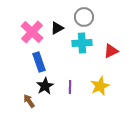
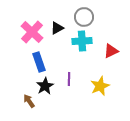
cyan cross: moved 2 px up
purple line: moved 1 px left, 8 px up
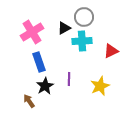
black triangle: moved 7 px right
pink cross: rotated 15 degrees clockwise
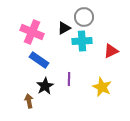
pink cross: rotated 35 degrees counterclockwise
blue rectangle: moved 2 px up; rotated 36 degrees counterclockwise
yellow star: moved 2 px right, 1 px down; rotated 24 degrees counterclockwise
brown arrow: rotated 24 degrees clockwise
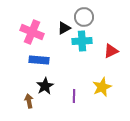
blue rectangle: rotated 30 degrees counterclockwise
purple line: moved 5 px right, 17 px down
yellow star: rotated 24 degrees clockwise
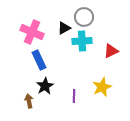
blue rectangle: rotated 60 degrees clockwise
